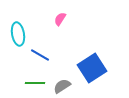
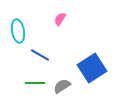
cyan ellipse: moved 3 px up
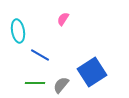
pink semicircle: moved 3 px right
blue square: moved 4 px down
gray semicircle: moved 1 px left, 1 px up; rotated 18 degrees counterclockwise
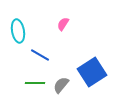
pink semicircle: moved 5 px down
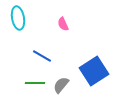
pink semicircle: rotated 56 degrees counterclockwise
cyan ellipse: moved 13 px up
blue line: moved 2 px right, 1 px down
blue square: moved 2 px right, 1 px up
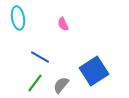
blue line: moved 2 px left, 1 px down
green line: rotated 54 degrees counterclockwise
